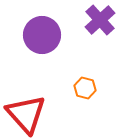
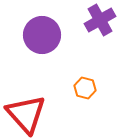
purple cross: rotated 12 degrees clockwise
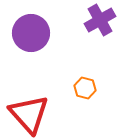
purple circle: moved 11 px left, 2 px up
red triangle: moved 3 px right
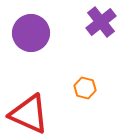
purple cross: moved 1 px right, 2 px down; rotated 8 degrees counterclockwise
red triangle: rotated 24 degrees counterclockwise
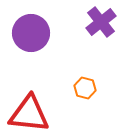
red triangle: rotated 18 degrees counterclockwise
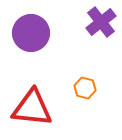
red triangle: moved 3 px right, 6 px up
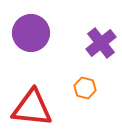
purple cross: moved 21 px down
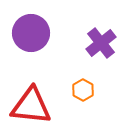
orange hexagon: moved 2 px left, 2 px down; rotated 15 degrees clockwise
red triangle: moved 1 px left, 2 px up
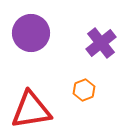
orange hexagon: moved 1 px right; rotated 10 degrees clockwise
red triangle: moved 4 px down; rotated 15 degrees counterclockwise
